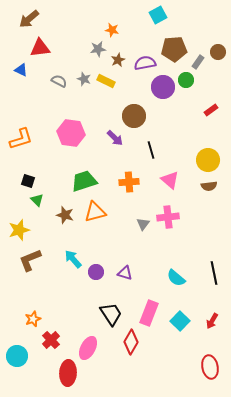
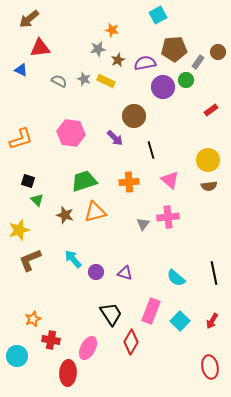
pink rectangle at (149, 313): moved 2 px right, 2 px up
red cross at (51, 340): rotated 36 degrees counterclockwise
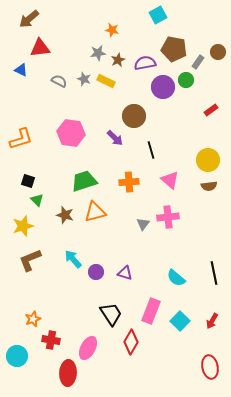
gray star at (98, 49): moved 4 px down
brown pentagon at (174, 49): rotated 15 degrees clockwise
yellow star at (19, 230): moved 4 px right, 4 px up
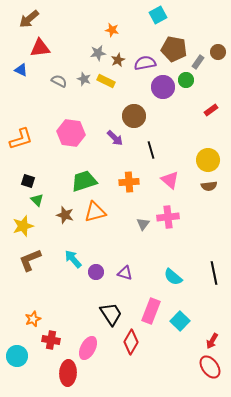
cyan semicircle at (176, 278): moved 3 px left, 1 px up
red arrow at (212, 321): moved 20 px down
red ellipse at (210, 367): rotated 25 degrees counterclockwise
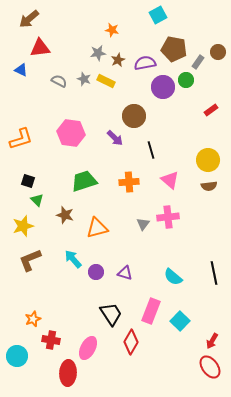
orange triangle at (95, 212): moved 2 px right, 16 px down
